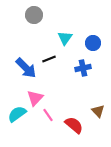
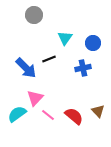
pink line: rotated 16 degrees counterclockwise
red semicircle: moved 9 px up
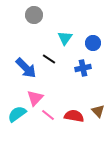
black line: rotated 56 degrees clockwise
red semicircle: rotated 30 degrees counterclockwise
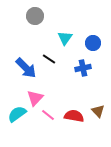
gray circle: moved 1 px right, 1 px down
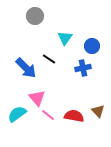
blue circle: moved 1 px left, 3 px down
pink triangle: moved 2 px right; rotated 24 degrees counterclockwise
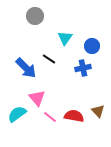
pink line: moved 2 px right, 2 px down
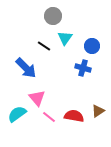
gray circle: moved 18 px right
black line: moved 5 px left, 13 px up
blue cross: rotated 28 degrees clockwise
brown triangle: rotated 40 degrees clockwise
pink line: moved 1 px left
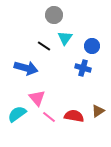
gray circle: moved 1 px right, 1 px up
blue arrow: rotated 30 degrees counterclockwise
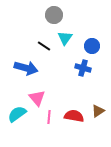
pink line: rotated 56 degrees clockwise
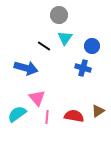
gray circle: moved 5 px right
pink line: moved 2 px left
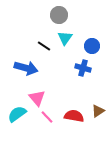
pink line: rotated 48 degrees counterclockwise
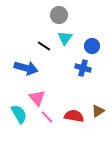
cyan semicircle: moved 2 px right; rotated 96 degrees clockwise
